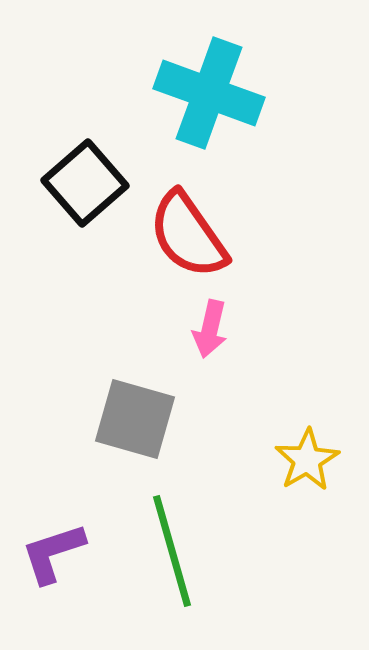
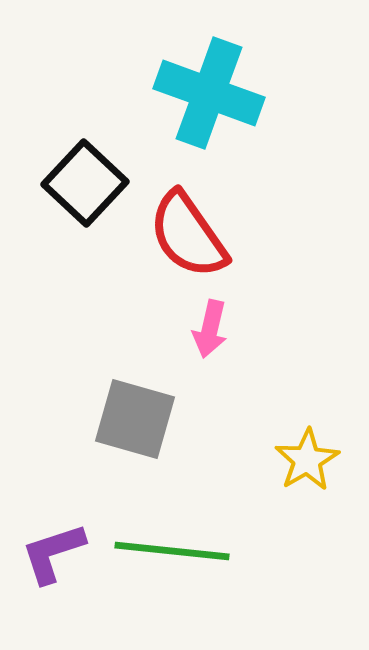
black square: rotated 6 degrees counterclockwise
green line: rotated 68 degrees counterclockwise
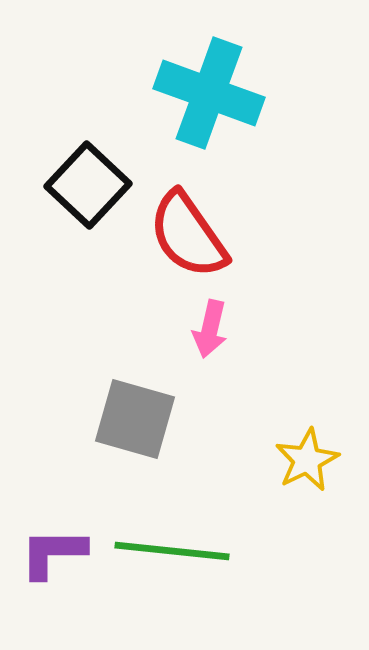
black square: moved 3 px right, 2 px down
yellow star: rotated 4 degrees clockwise
purple L-shape: rotated 18 degrees clockwise
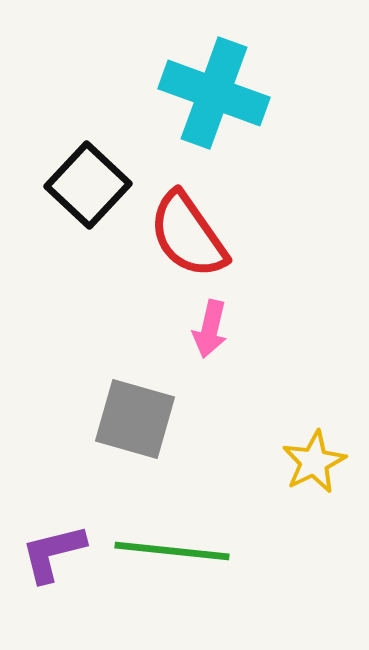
cyan cross: moved 5 px right
yellow star: moved 7 px right, 2 px down
purple L-shape: rotated 14 degrees counterclockwise
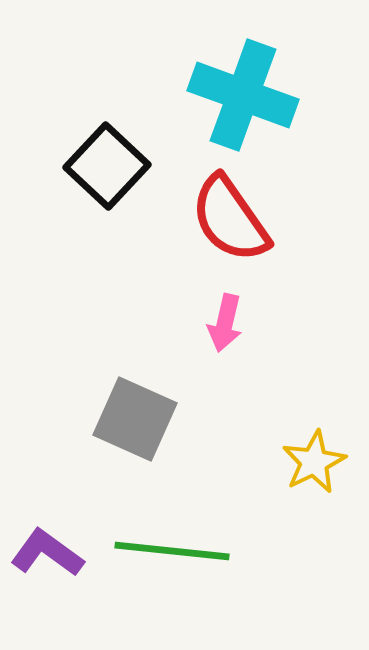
cyan cross: moved 29 px right, 2 px down
black square: moved 19 px right, 19 px up
red semicircle: moved 42 px right, 16 px up
pink arrow: moved 15 px right, 6 px up
gray square: rotated 8 degrees clockwise
purple L-shape: moved 6 px left; rotated 50 degrees clockwise
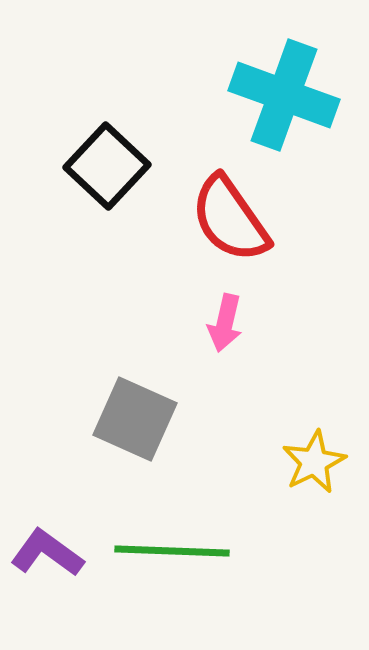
cyan cross: moved 41 px right
green line: rotated 4 degrees counterclockwise
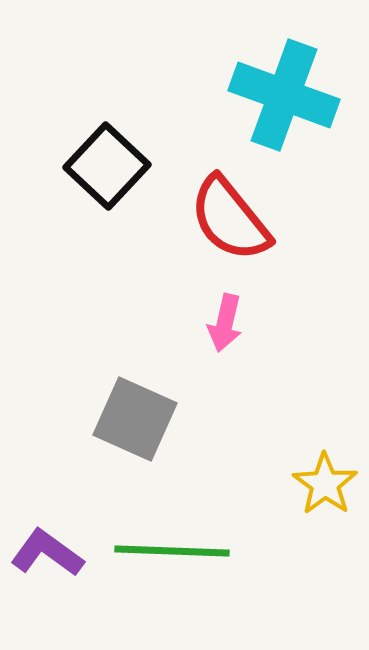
red semicircle: rotated 4 degrees counterclockwise
yellow star: moved 11 px right, 22 px down; rotated 10 degrees counterclockwise
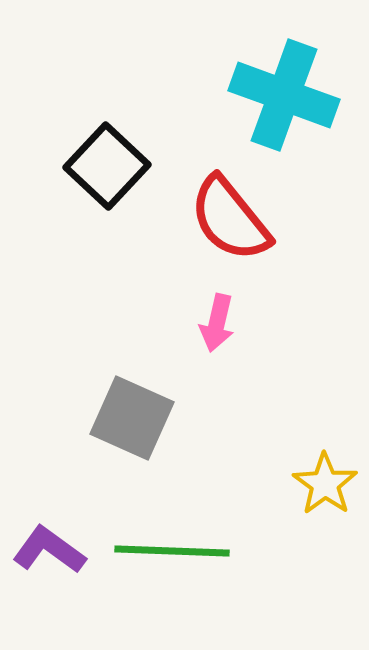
pink arrow: moved 8 px left
gray square: moved 3 px left, 1 px up
purple L-shape: moved 2 px right, 3 px up
